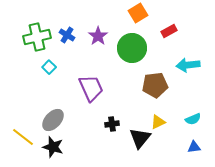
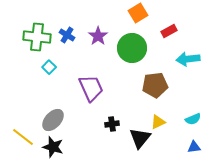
green cross: rotated 20 degrees clockwise
cyan arrow: moved 6 px up
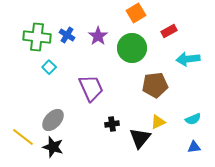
orange square: moved 2 px left
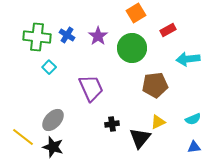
red rectangle: moved 1 px left, 1 px up
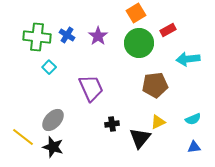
green circle: moved 7 px right, 5 px up
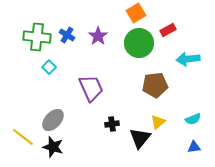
yellow triangle: rotated 14 degrees counterclockwise
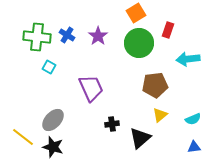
red rectangle: rotated 42 degrees counterclockwise
cyan square: rotated 16 degrees counterclockwise
yellow triangle: moved 2 px right, 7 px up
black triangle: rotated 10 degrees clockwise
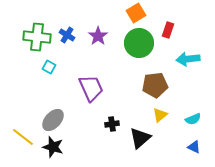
blue triangle: rotated 32 degrees clockwise
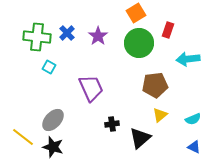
blue cross: moved 2 px up; rotated 14 degrees clockwise
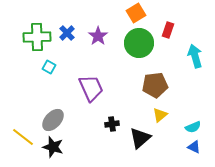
green cross: rotated 8 degrees counterclockwise
cyan arrow: moved 7 px right, 3 px up; rotated 80 degrees clockwise
cyan semicircle: moved 8 px down
